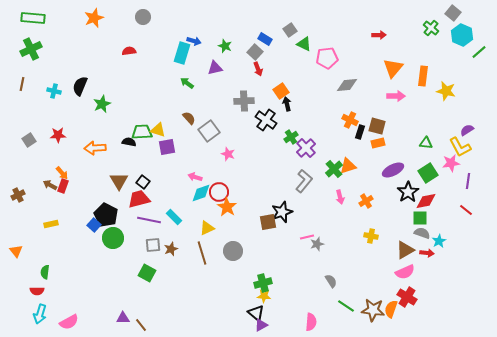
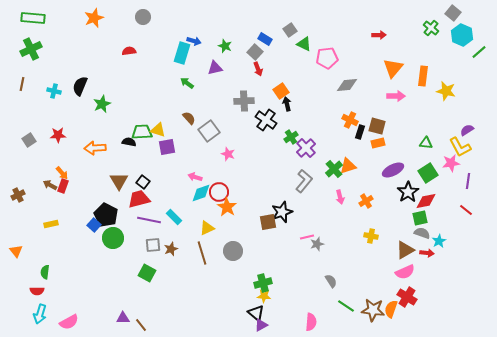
green square at (420, 218): rotated 14 degrees counterclockwise
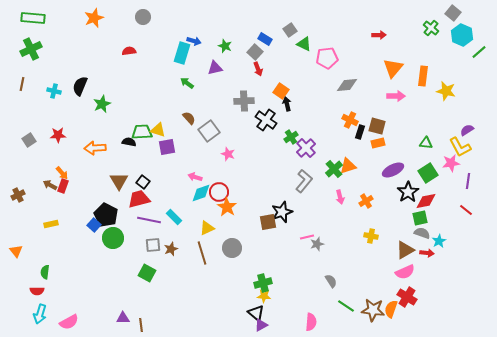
orange square at (281, 91): rotated 21 degrees counterclockwise
gray circle at (233, 251): moved 1 px left, 3 px up
brown line at (141, 325): rotated 32 degrees clockwise
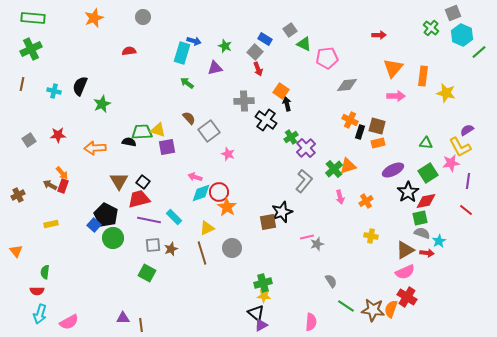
gray square at (453, 13): rotated 28 degrees clockwise
yellow star at (446, 91): moved 2 px down
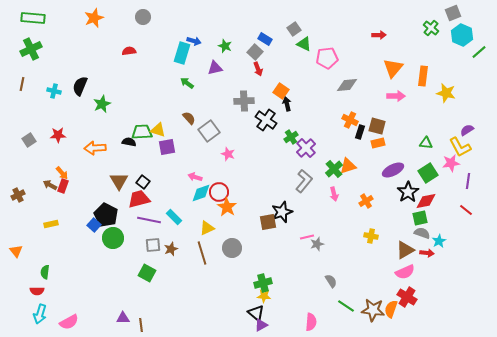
gray square at (290, 30): moved 4 px right, 1 px up
pink arrow at (340, 197): moved 6 px left, 3 px up
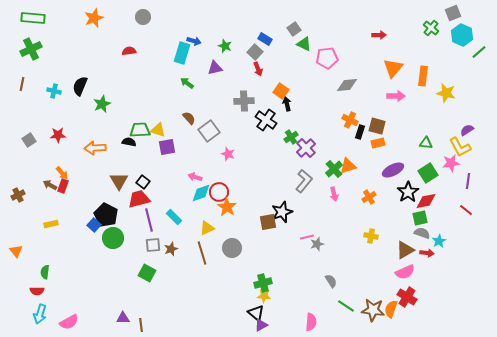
green trapezoid at (142, 132): moved 2 px left, 2 px up
orange cross at (366, 201): moved 3 px right, 4 px up
purple line at (149, 220): rotated 65 degrees clockwise
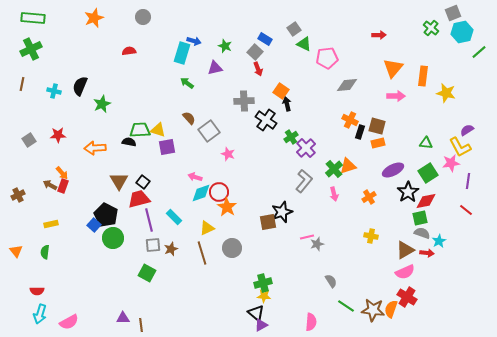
cyan hexagon at (462, 35): moved 3 px up; rotated 25 degrees clockwise
green semicircle at (45, 272): moved 20 px up
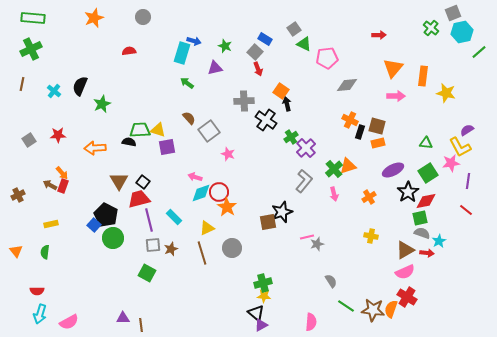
cyan cross at (54, 91): rotated 24 degrees clockwise
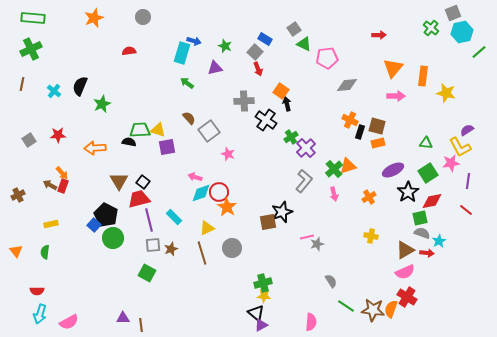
red diamond at (426, 201): moved 6 px right
